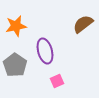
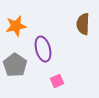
brown semicircle: rotated 50 degrees counterclockwise
purple ellipse: moved 2 px left, 2 px up
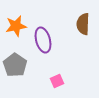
purple ellipse: moved 9 px up
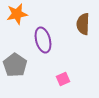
orange star: moved 1 px right, 12 px up
pink square: moved 6 px right, 2 px up
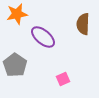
purple ellipse: moved 3 px up; rotated 35 degrees counterclockwise
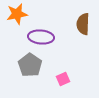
purple ellipse: moved 2 px left; rotated 35 degrees counterclockwise
gray pentagon: moved 15 px right
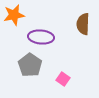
orange star: moved 3 px left, 1 px down
pink square: rotated 32 degrees counterclockwise
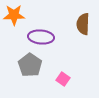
orange star: rotated 10 degrees clockwise
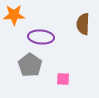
pink square: rotated 32 degrees counterclockwise
